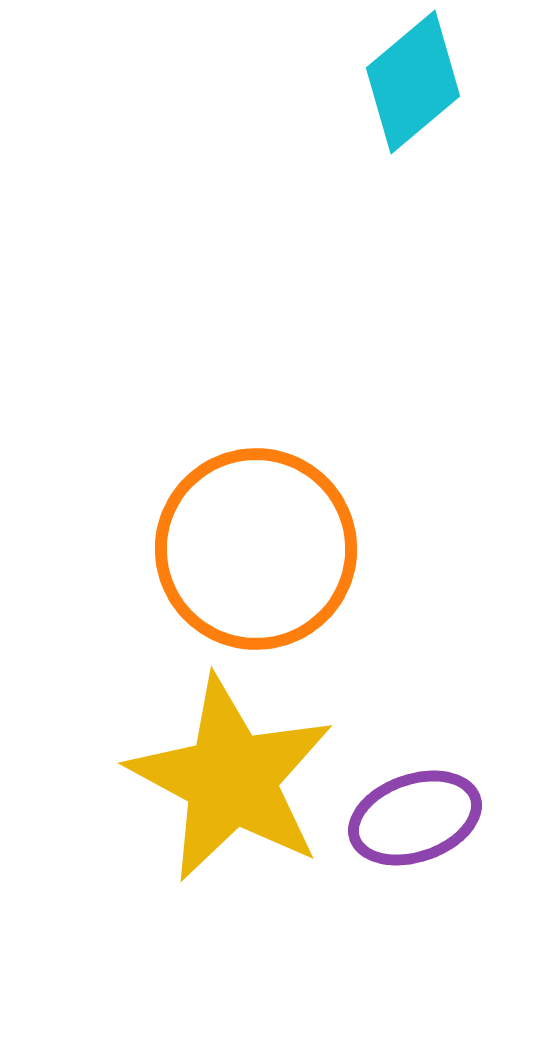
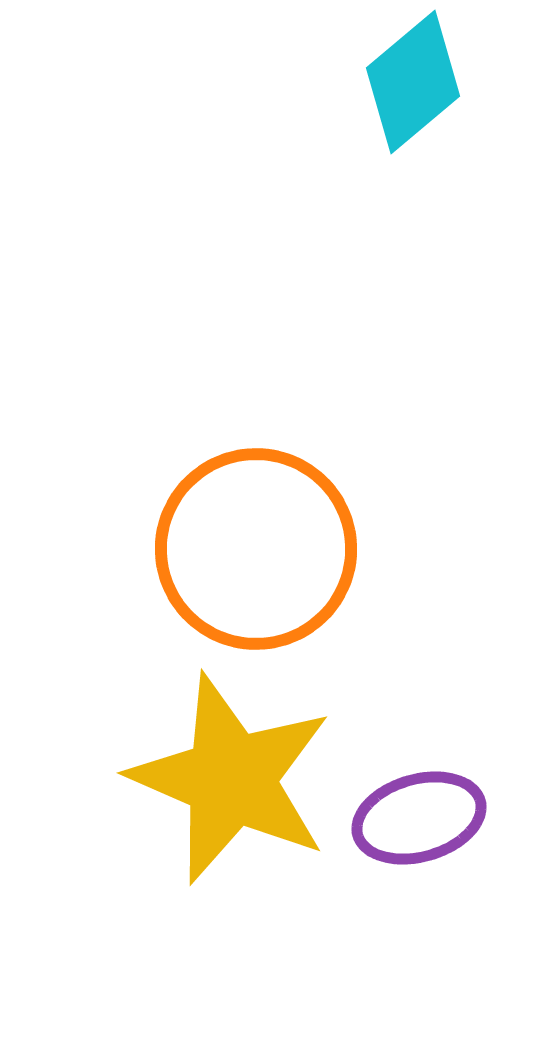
yellow star: rotated 5 degrees counterclockwise
purple ellipse: moved 4 px right; rotated 3 degrees clockwise
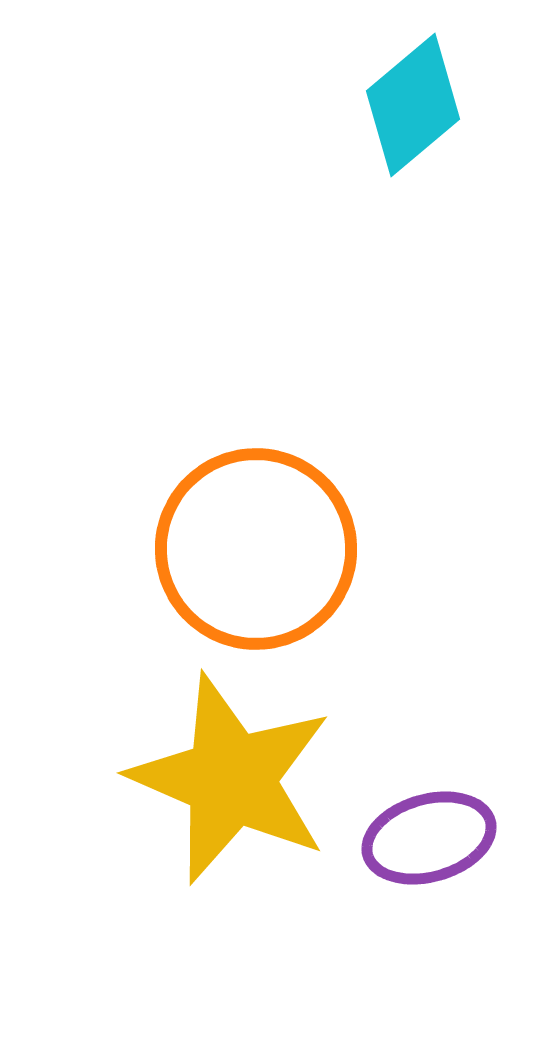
cyan diamond: moved 23 px down
purple ellipse: moved 10 px right, 20 px down
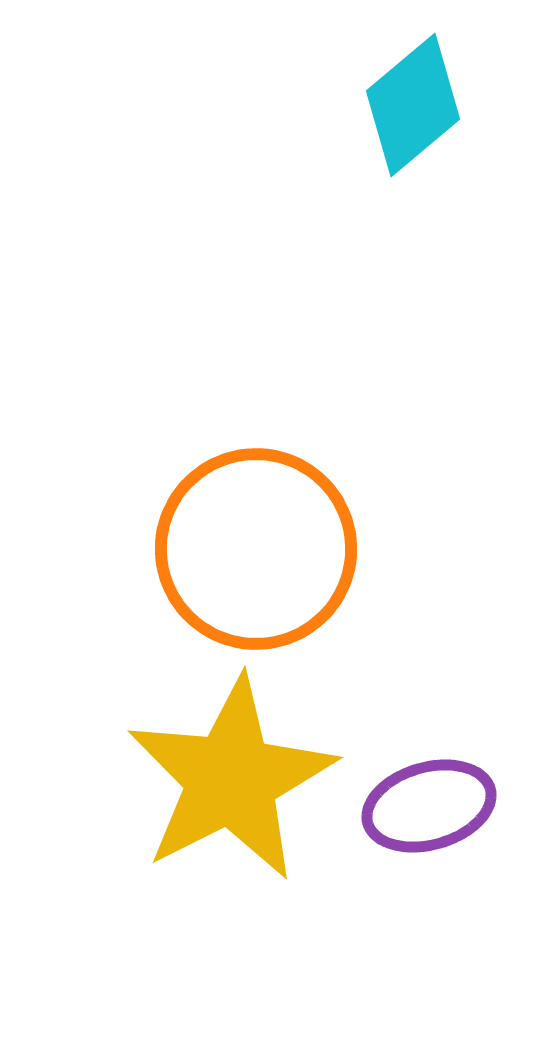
yellow star: rotated 22 degrees clockwise
purple ellipse: moved 32 px up
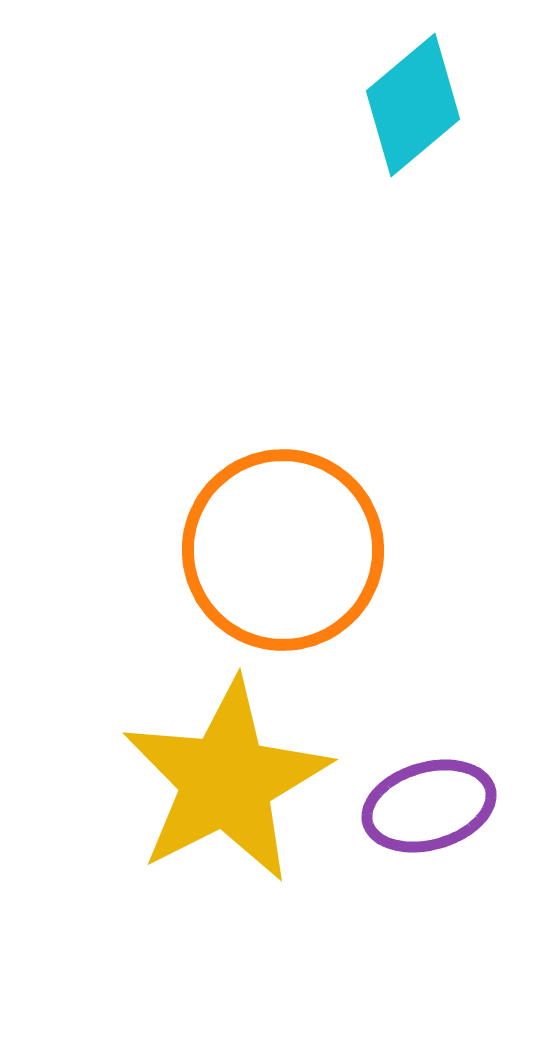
orange circle: moved 27 px right, 1 px down
yellow star: moved 5 px left, 2 px down
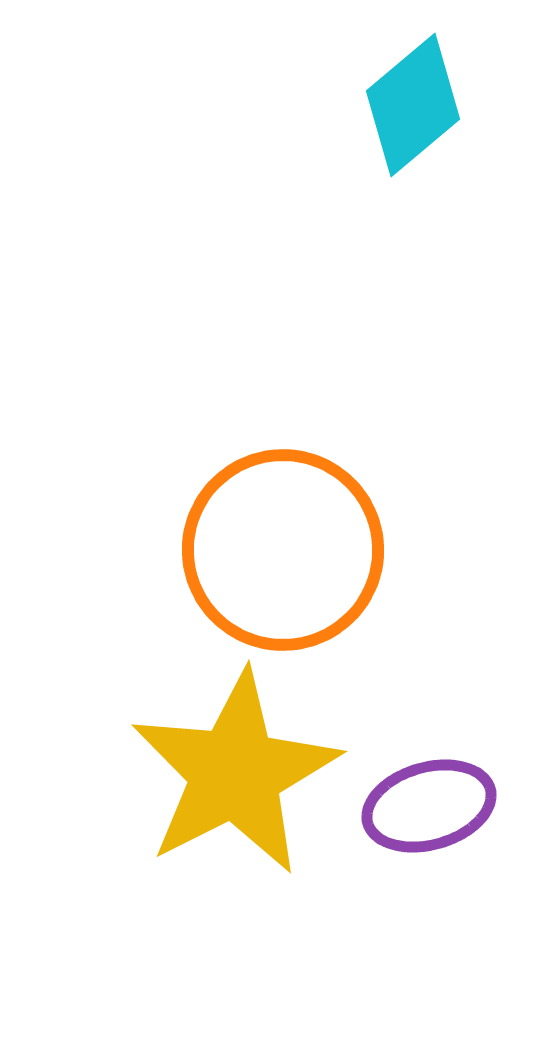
yellow star: moved 9 px right, 8 px up
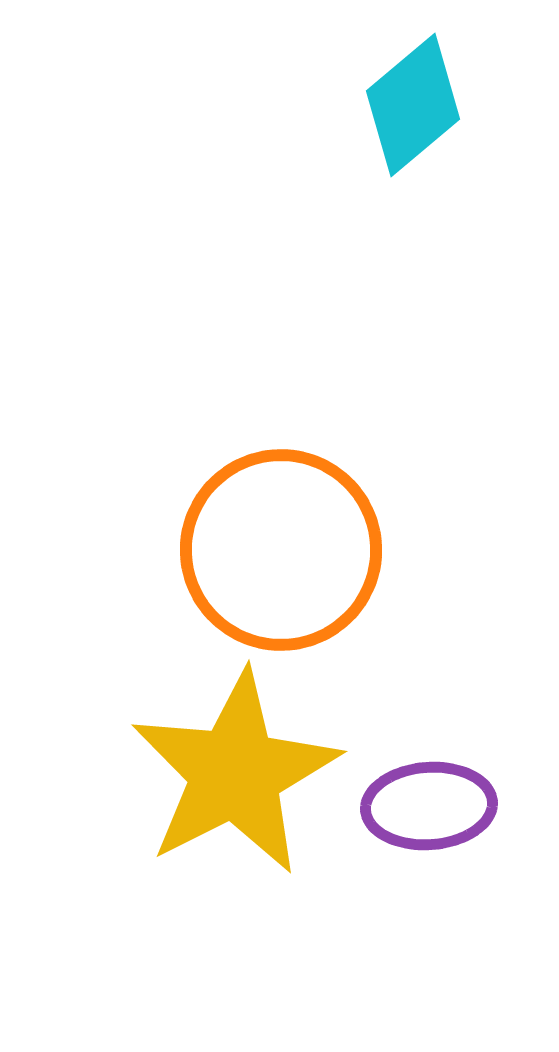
orange circle: moved 2 px left
purple ellipse: rotated 12 degrees clockwise
